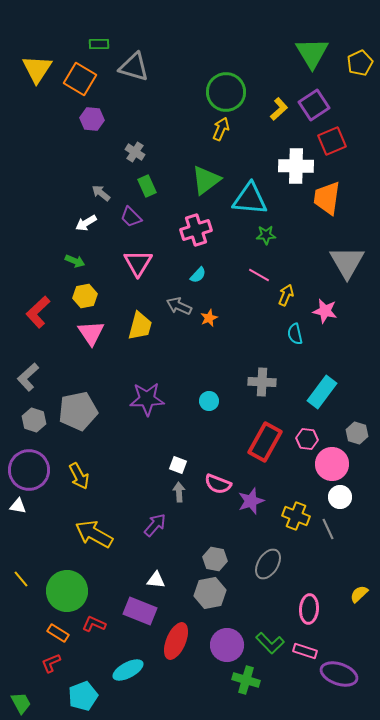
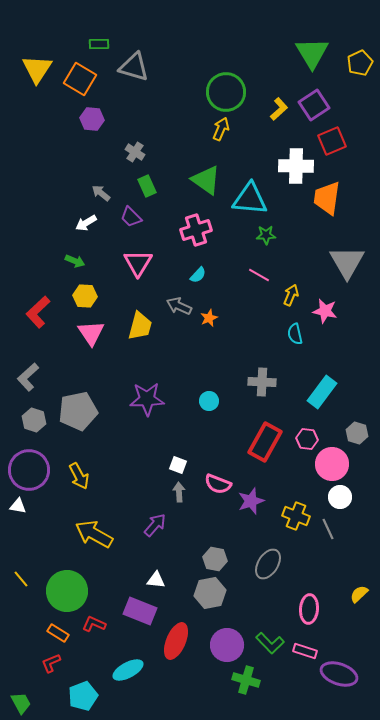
green triangle at (206, 180): rotated 48 degrees counterclockwise
yellow arrow at (286, 295): moved 5 px right
yellow hexagon at (85, 296): rotated 15 degrees clockwise
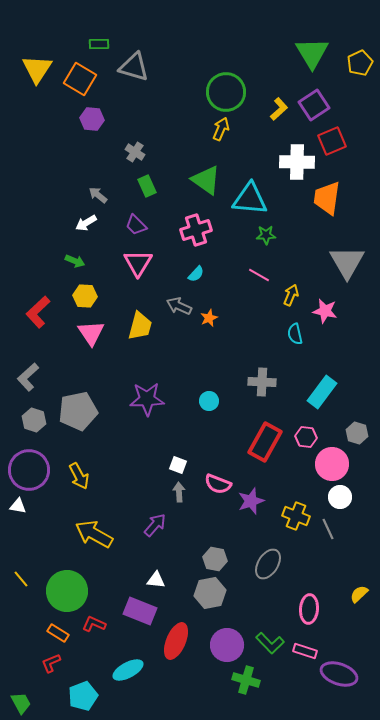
white cross at (296, 166): moved 1 px right, 4 px up
gray arrow at (101, 193): moved 3 px left, 2 px down
purple trapezoid at (131, 217): moved 5 px right, 8 px down
cyan semicircle at (198, 275): moved 2 px left, 1 px up
pink hexagon at (307, 439): moved 1 px left, 2 px up
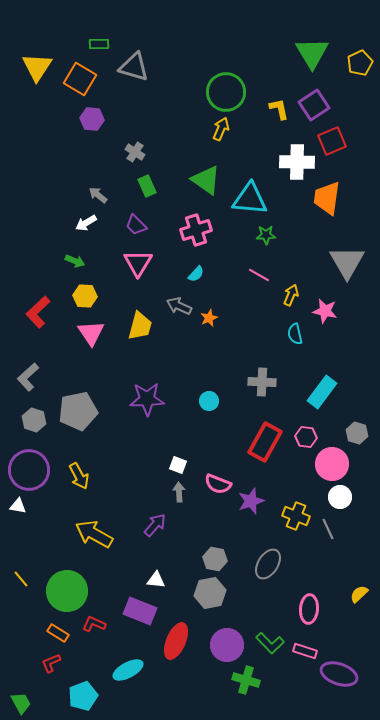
yellow triangle at (37, 69): moved 2 px up
yellow L-shape at (279, 109): rotated 60 degrees counterclockwise
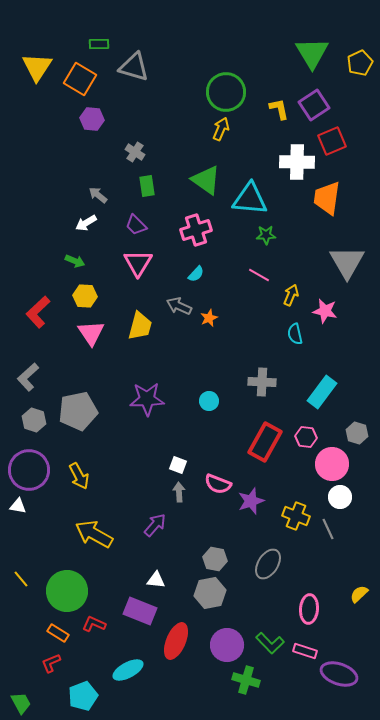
green rectangle at (147, 186): rotated 15 degrees clockwise
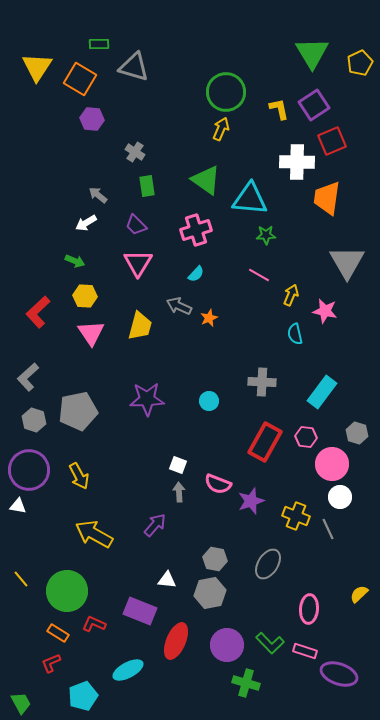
white triangle at (156, 580): moved 11 px right
green cross at (246, 680): moved 3 px down
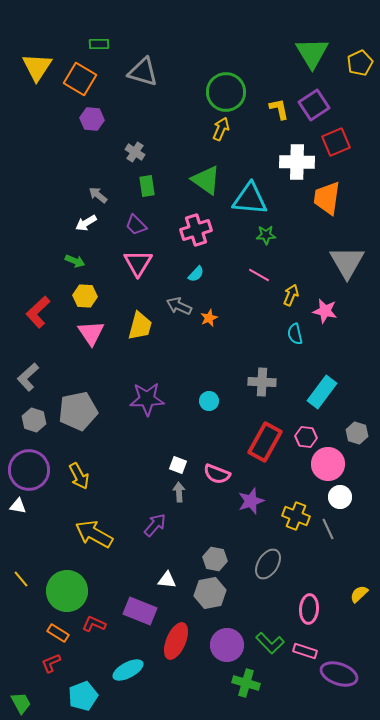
gray triangle at (134, 67): moved 9 px right, 5 px down
red square at (332, 141): moved 4 px right, 1 px down
pink circle at (332, 464): moved 4 px left
pink semicircle at (218, 484): moved 1 px left, 10 px up
